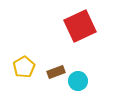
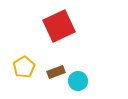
red square: moved 21 px left
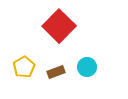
red square: rotated 20 degrees counterclockwise
cyan circle: moved 9 px right, 14 px up
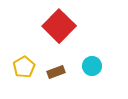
cyan circle: moved 5 px right, 1 px up
